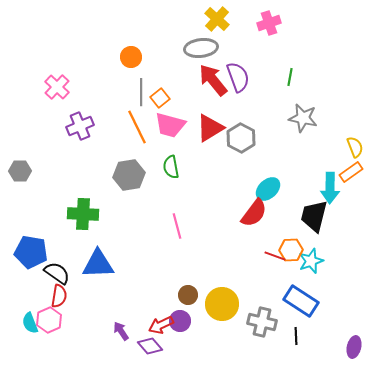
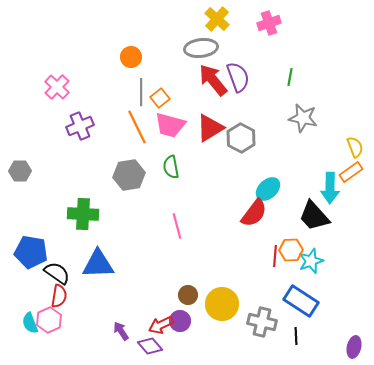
black trapezoid at (314, 216): rotated 56 degrees counterclockwise
red line at (275, 256): rotated 75 degrees clockwise
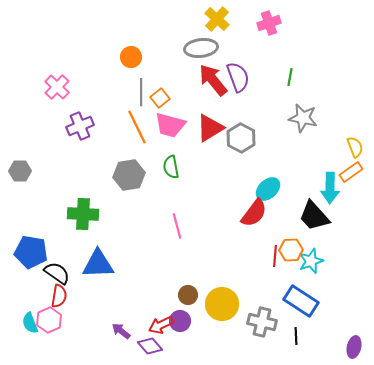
purple arrow at (121, 331): rotated 18 degrees counterclockwise
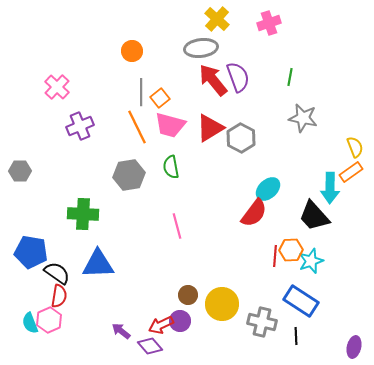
orange circle at (131, 57): moved 1 px right, 6 px up
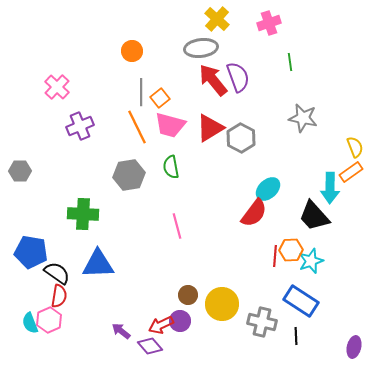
green line at (290, 77): moved 15 px up; rotated 18 degrees counterclockwise
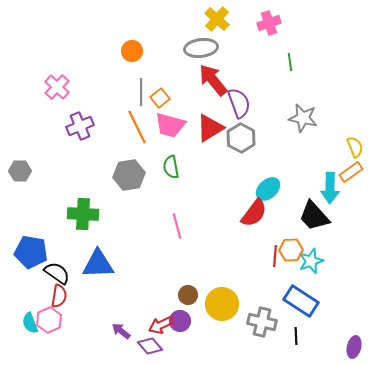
purple semicircle at (238, 77): moved 1 px right, 26 px down
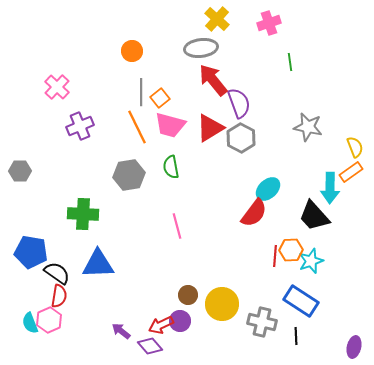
gray star at (303, 118): moved 5 px right, 9 px down
